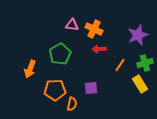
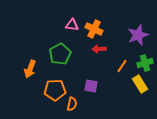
orange line: moved 2 px right, 1 px down
purple square: moved 2 px up; rotated 16 degrees clockwise
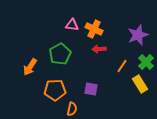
green cross: moved 1 px right, 1 px up; rotated 28 degrees counterclockwise
orange arrow: moved 2 px up; rotated 12 degrees clockwise
purple square: moved 3 px down
orange semicircle: moved 5 px down
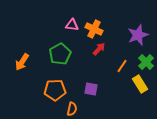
red arrow: rotated 136 degrees clockwise
orange arrow: moved 8 px left, 5 px up
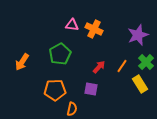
red arrow: moved 18 px down
